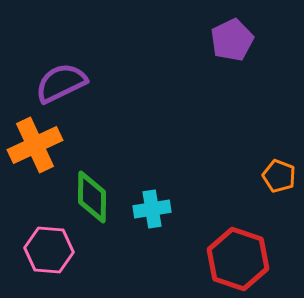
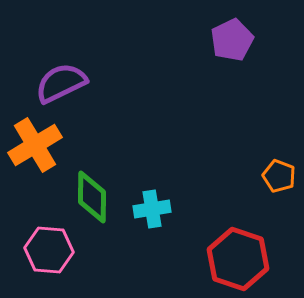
orange cross: rotated 6 degrees counterclockwise
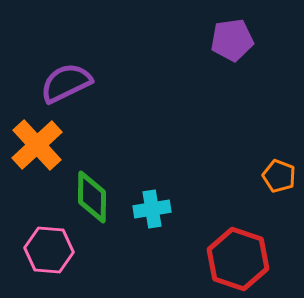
purple pentagon: rotated 18 degrees clockwise
purple semicircle: moved 5 px right
orange cross: moved 2 px right; rotated 12 degrees counterclockwise
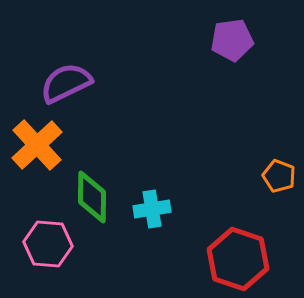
pink hexagon: moved 1 px left, 6 px up
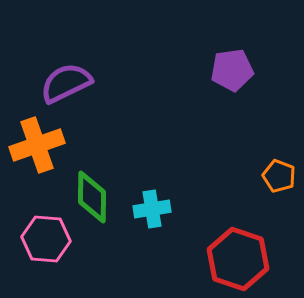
purple pentagon: moved 30 px down
orange cross: rotated 24 degrees clockwise
pink hexagon: moved 2 px left, 5 px up
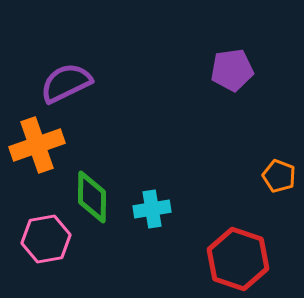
pink hexagon: rotated 15 degrees counterclockwise
